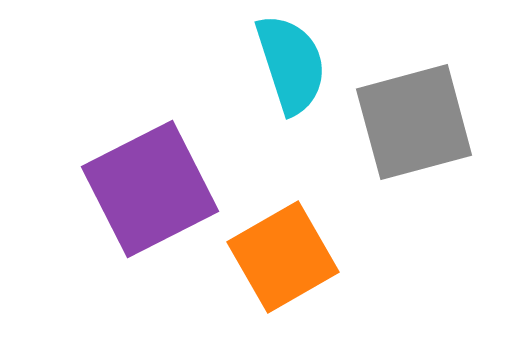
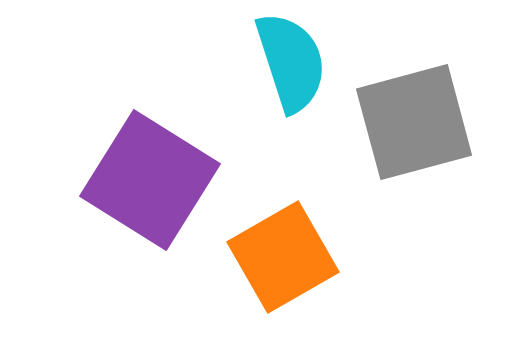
cyan semicircle: moved 2 px up
purple square: moved 9 px up; rotated 31 degrees counterclockwise
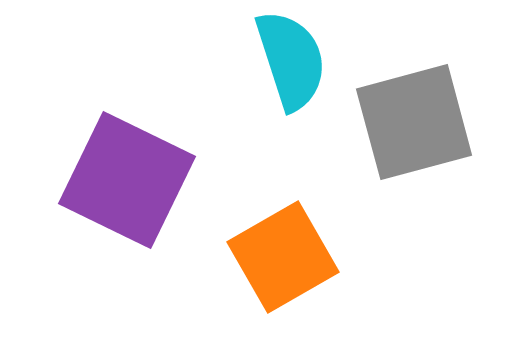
cyan semicircle: moved 2 px up
purple square: moved 23 px left; rotated 6 degrees counterclockwise
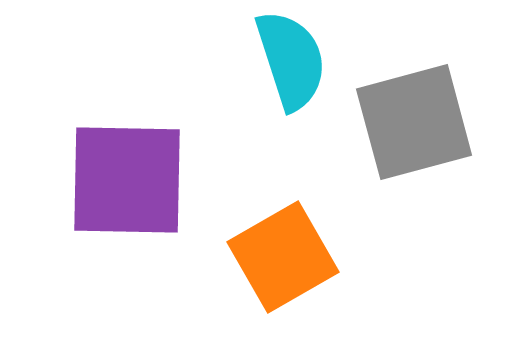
purple square: rotated 25 degrees counterclockwise
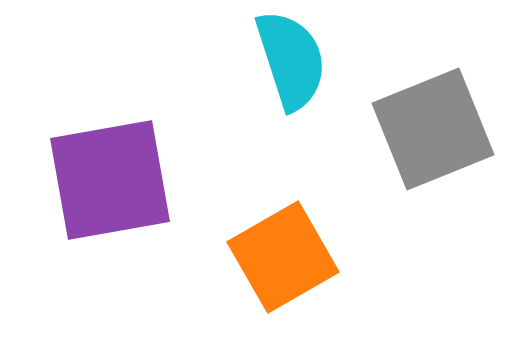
gray square: moved 19 px right, 7 px down; rotated 7 degrees counterclockwise
purple square: moved 17 px left; rotated 11 degrees counterclockwise
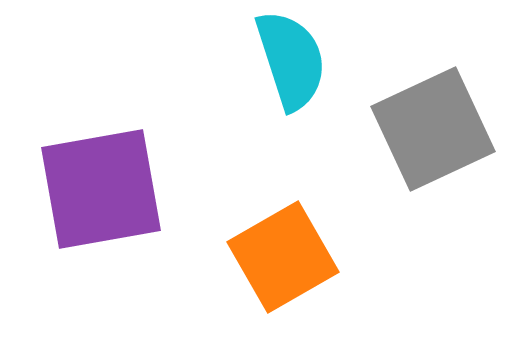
gray square: rotated 3 degrees counterclockwise
purple square: moved 9 px left, 9 px down
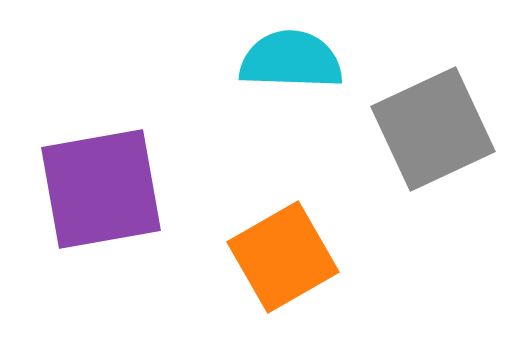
cyan semicircle: rotated 70 degrees counterclockwise
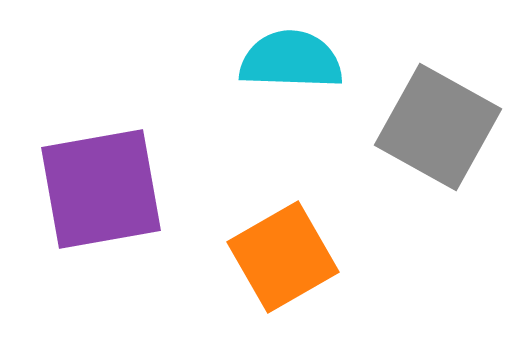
gray square: moved 5 px right, 2 px up; rotated 36 degrees counterclockwise
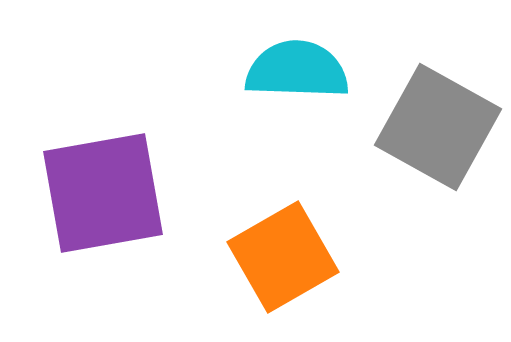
cyan semicircle: moved 6 px right, 10 px down
purple square: moved 2 px right, 4 px down
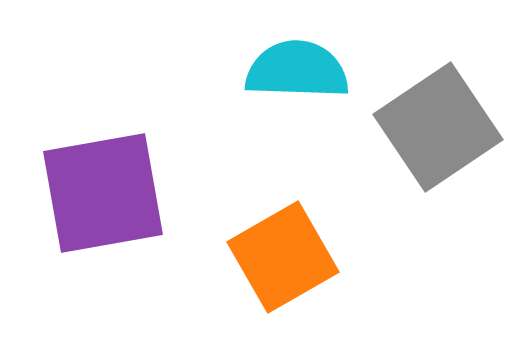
gray square: rotated 27 degrees clockwise
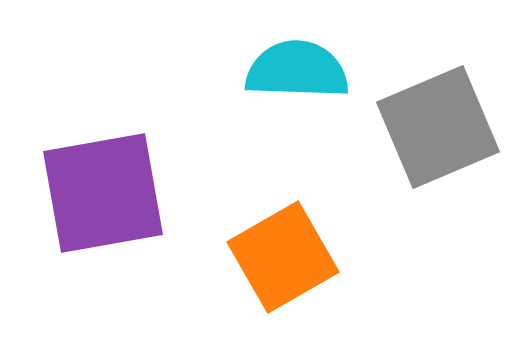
gray square: rotated 11 degrees clockwise
